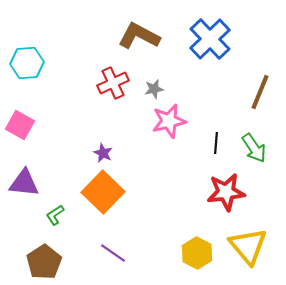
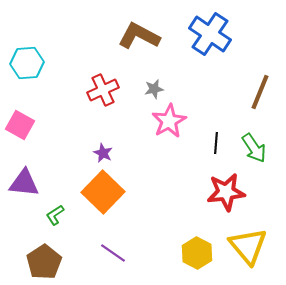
blue cross: moved 5 px up; rotated 12 degrees counterclockwise
red cross: moved 10 px left, 7 px down
pink star: rotated 16 degrees counterclockwise
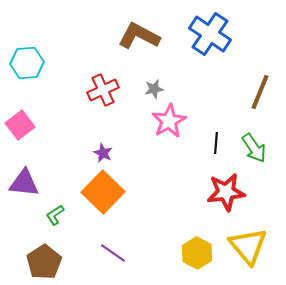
pink square: rotated 24 degrees clockwise
